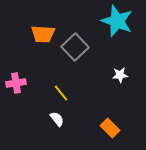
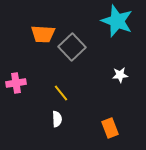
gray square: moved 3 px left
white semicircle: rotated 35 degrees clockwise
orange rectangle: rotated 24 degrees clockwise
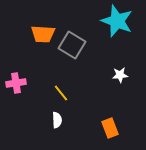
gray square: moved 2 px up; rotated 16 degrees counterclockwise
white semicircle: moved 1 px down
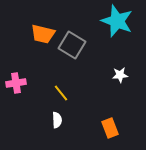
orange trapezoid: rotated 10 degrees clockwise
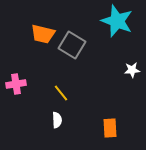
white star: moved 12 px right, 5 px up
pink cross: moved 1 px down
orange rectangle: rotated 18 degrees clockwise
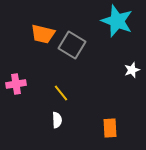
white star: rotated 14 degrees counterclockwise
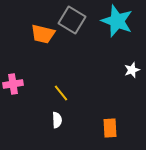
gray square: moved 25 px up
pink cross: moved 3 px left
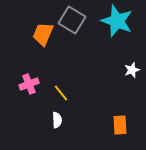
orange trapezoid: rotated 100 degrees clockwise
pink cross: moved 16 px right; rotated 12 degrees counterclockwise
orange rectangle: moved 10 px right, 3 px up
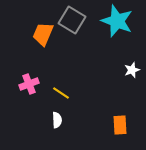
yellow line: rotated 18 degrees counterclockwise
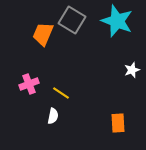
white semicircle: moved 4 px left, 4 px up; rotated 14 degrees clockwise
orange rectangle: moved 2 px left, 2 px up
